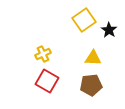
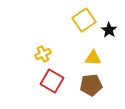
red square: moved 5 px right
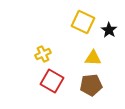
yellow square: moved 1 px left, 2 px down; rotated 30 degrees counterclockwise
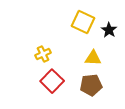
red square: rotated 15 degrees clockwise
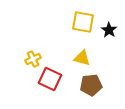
yellow square: rotated 15 degrees counterclockwise
yellow cross: moved 10 px left, 5 px down
yellow triangle: moved 11 px left; rotated 12 degrees clockwise
red square: moved 2 px left, 2 px up; rotated 20 degrees counterclockwise
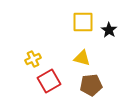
yellow square: rotated 10 degrees counterclockwise
red square: moved 1 px left, 2 px down; rotated 35 degrees clockwise
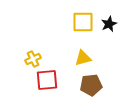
black star: moved 6 px up; rotated 14 degrees clockwise
yellow triangle: moved 1 px right; rotated 30 degrees counterclockwise
red square: moved 2 px left, 1 px up; rotated 25 degrees clockwise
